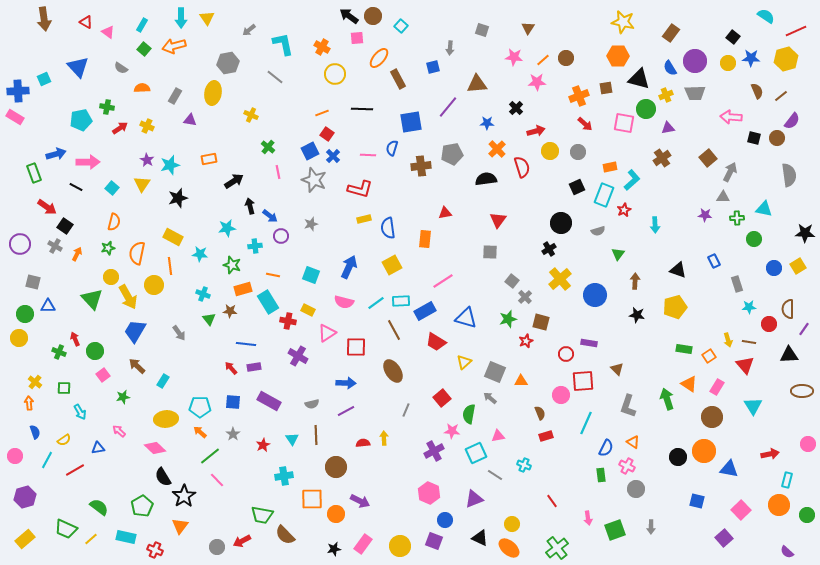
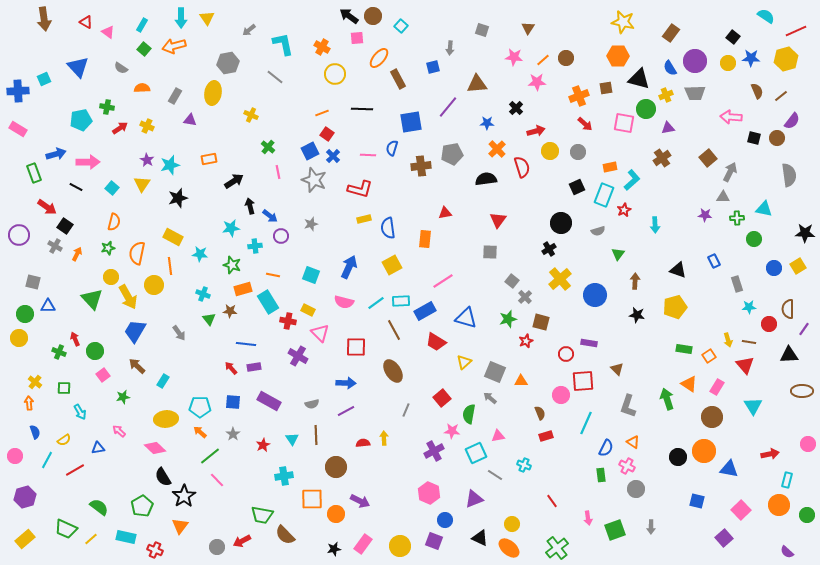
pink rectangle at (15, 117): moved 3 px right, 12 px down
cyan star at (227, 228): moved 4 px right
purple circle at (20, 244): moved 1 px left, 9 px up
pink triangle at (327, 333): moved 7 px left; rotated 42 degrees counterclockwise
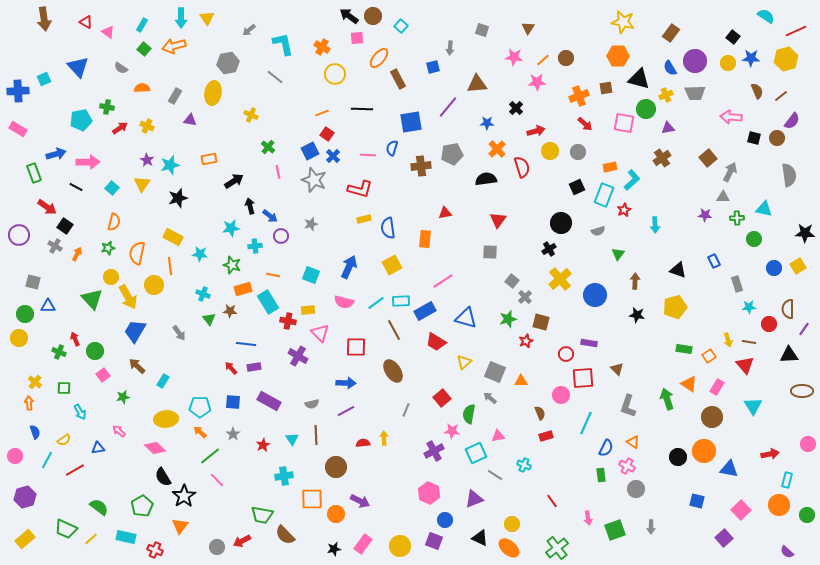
yellow rectangle at (308, 310): rotated 32 degrees counterclockwise
red square at (583, 381): moved 3 px up
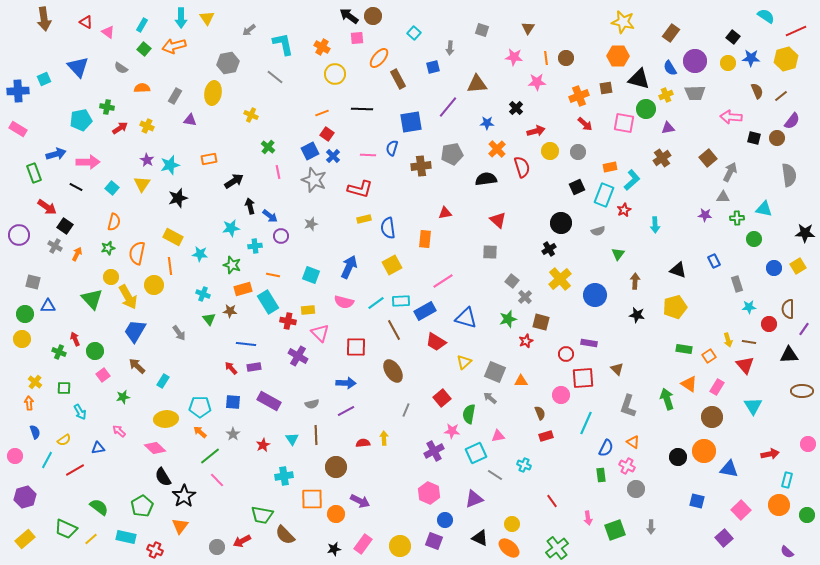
cyan square at (401, 26): moved 13 px right, 7 px down
orange line at (543, 60): moved 3 px right, 2 px up; rotated 56 degrees counterclockwise
red triangle at (498, 220): rotated 24 degrees counterclockwise
yellow circle at (19, 338): moved 3 px right, 1 px down
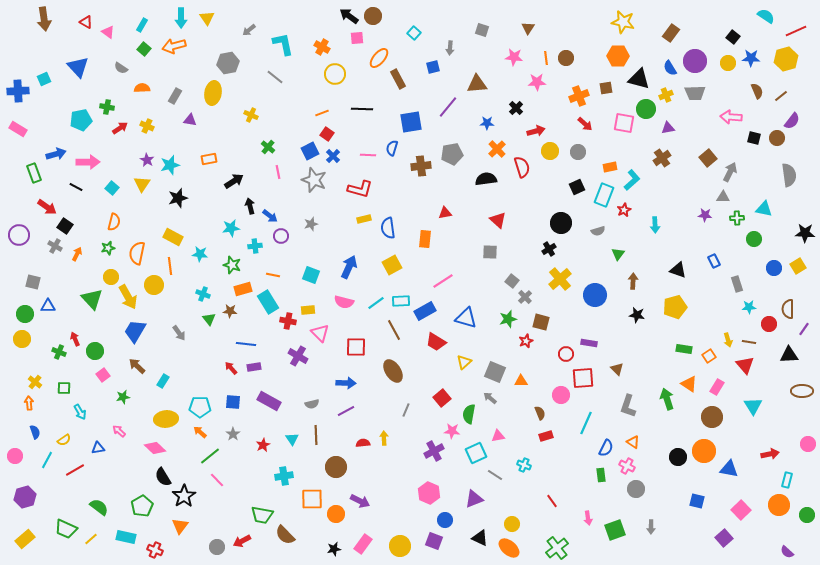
brown arrow at (635, 281): moved 2 px left
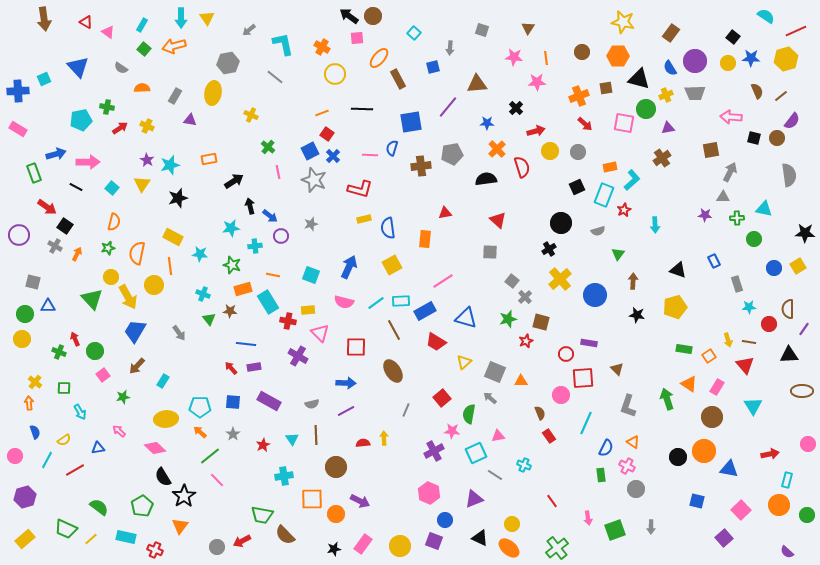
brown circle at (566, 58): moved 16 px right, 6 px up
pink line at (368, 155): moved 2 px right
brown square at (708, 158): moved 3 px right, 8 px up; rotated 30 degrees clockwise
brown arrow at (137, 366): rotated 90 degrees counterclockwise
red rectangle at (546, 436): moved 3 px right; rotated 72 degrees clockwise
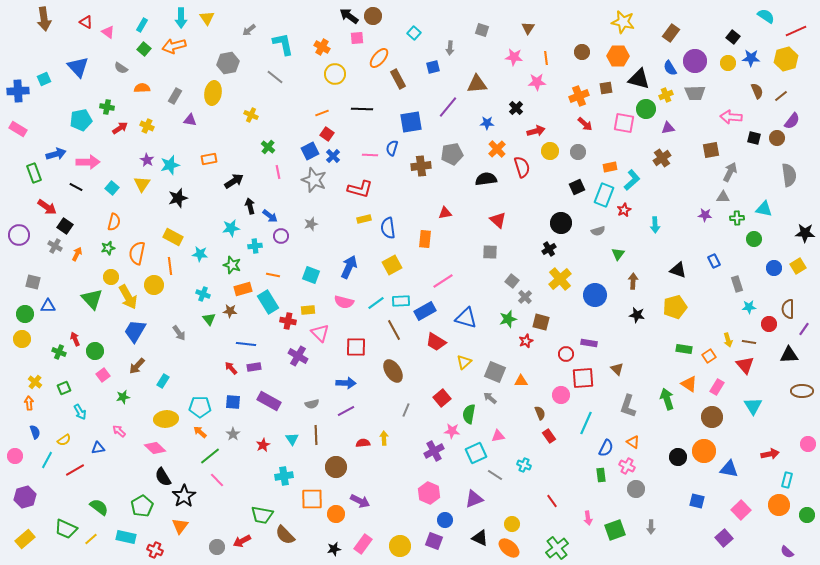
green square at (64, 388): rotated 24 degrees counterclockwise
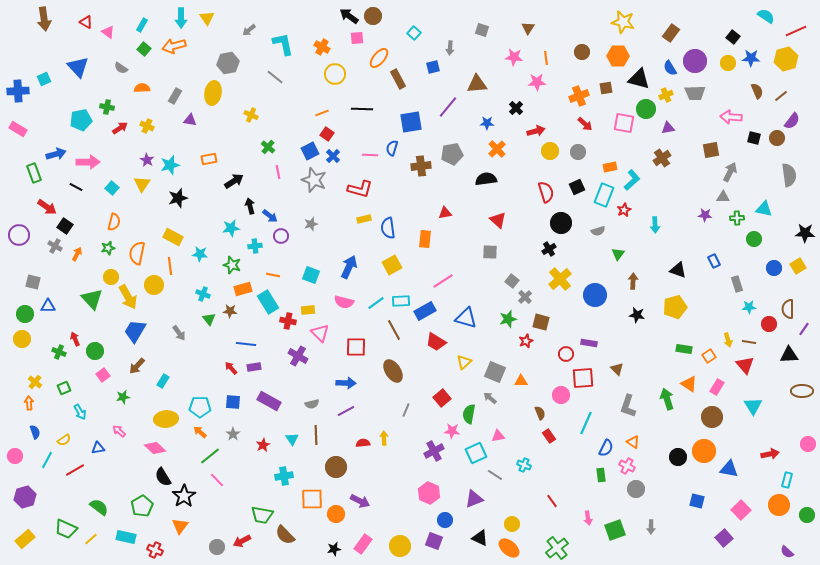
red semicircle at (522, 167): moved 24 px right, 25 px down
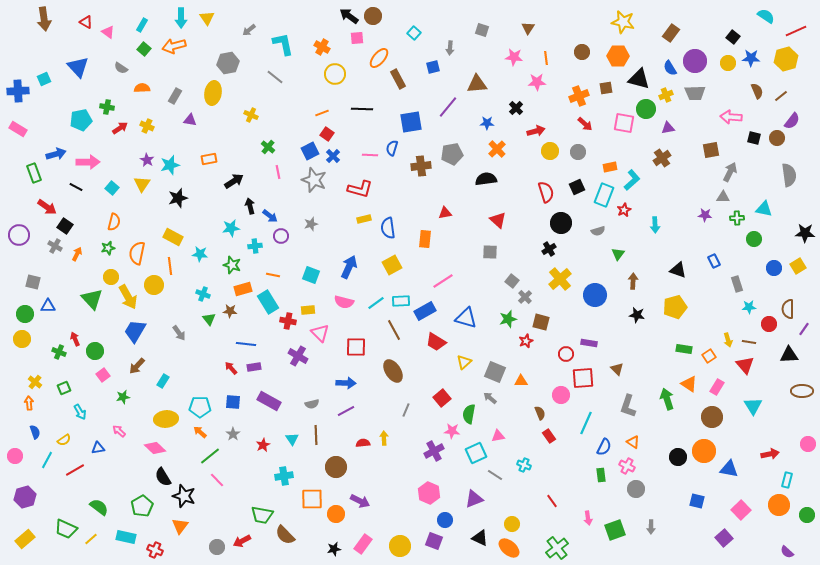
blue semicircle at (606, 448): moved 2 px left, 1 px up
black star at (184, 496): rotated 20 degrees counterclockwise
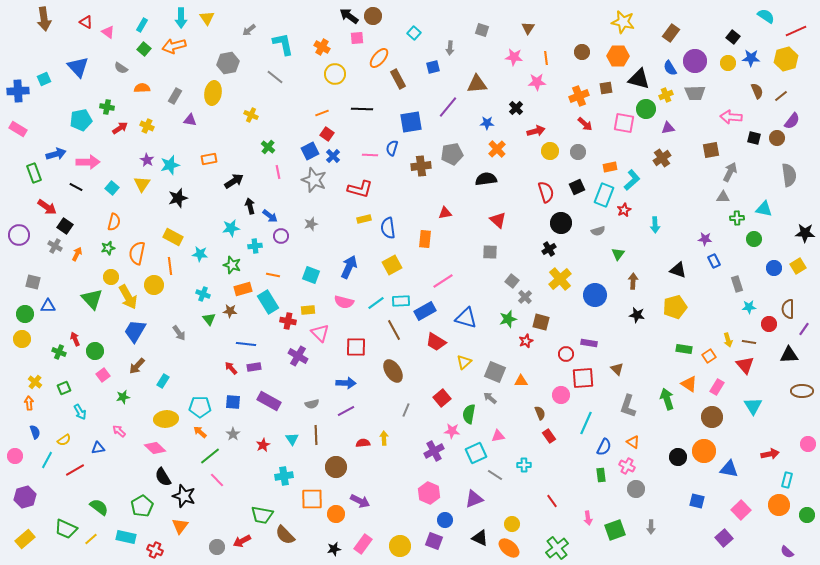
purple star at (705, 215): moved 24 px down
cyan cross at (524, 465): rotated 24 degrees counterclockwise
